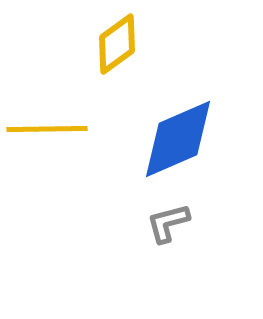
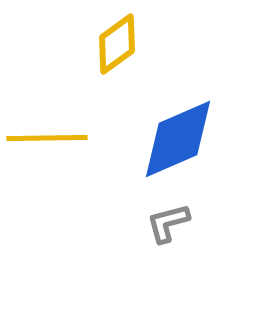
yellow line: moved 9 px down
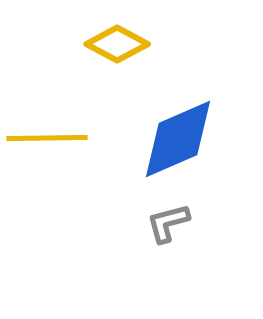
yellow diamond: rotated 64 degrees clockwise
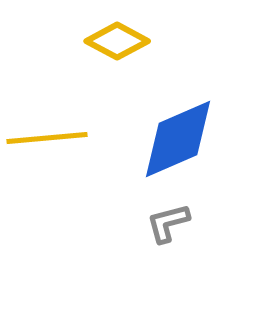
yellow diamond: moved 3 px up
yellow line: rotated 4 degrees counterclockwise
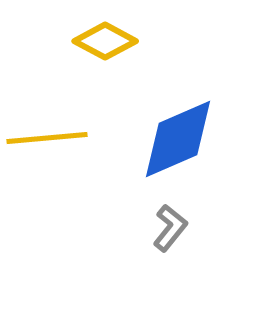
yellow diamond: moved 12 px left
gray L-shape: moved 2 px right, 5 px down; rotated 144 degrees clockwise
